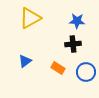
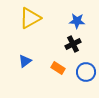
black cross: rotated 21 degrees counterclockwise
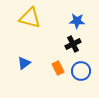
yellow triangle: rotated 45 degrees clockwise
blue triangle: moved 1 px left, 2 px down
orange rectangle: rotated 32 degrees clockwise
blue circle: moved 5 px left, 1 px up
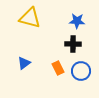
black cross: rotated 28 degrees clockwise
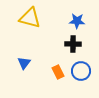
blue triangle: rotated 16 degrees counterclockwise
orange rectangle: moved 4 px down
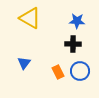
yellow triangle: rotated 15 degrees clockwise
blue circle: moved 1 px left
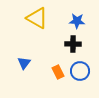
yellow triangle: moved 7 px right
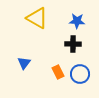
blue circle: moved 3 px down
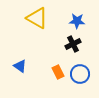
black cross: rotated 28 degrees counterclockwise
blue triangle: moved 4 px left, 3 px down; rotated 32 degrees counterclockwise
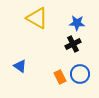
blue star: moved 2 px down
orange rectangle: moved 2 px right, 5 px down
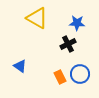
black cross: moved 5 px left
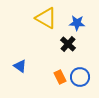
yellow triangle: moved 9 px right
black cross: rotated 21 degrees counterclockwise
blue circle: moved 3 px down
